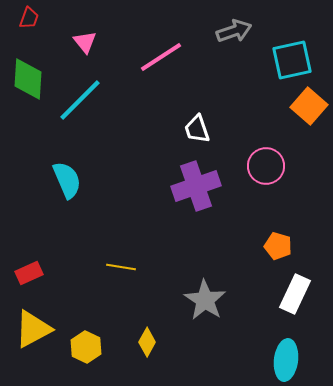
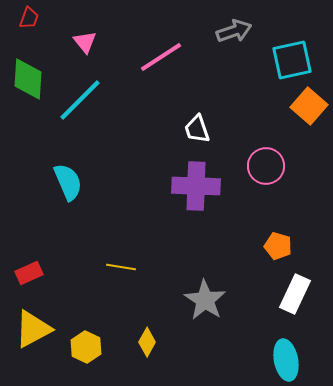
cyan semicircle: moved 1 px right, 2 px down
purple cross: rotated 21 degrees clockwise
cyan ellipse: rotated 18 degrees counterclockwise
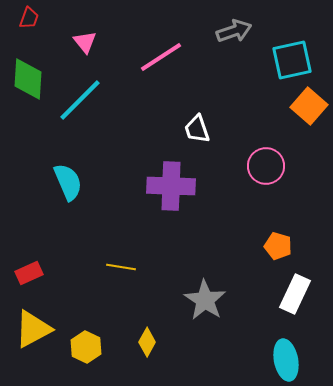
purple cross: moved 25 px left
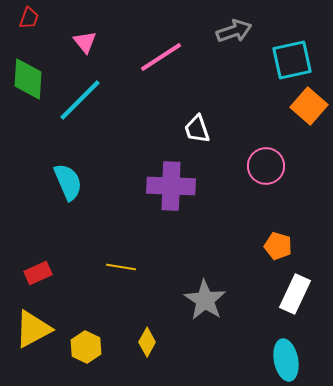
red rectangle: moved 9 px right
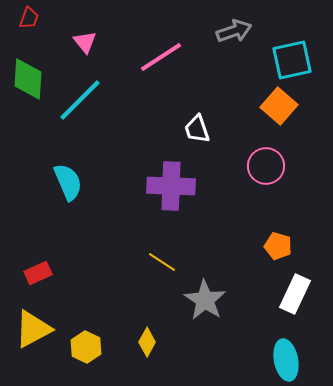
orange square: moved 30 px left
yellow line: moved 41 px right, 5 px up; rotated 24 degrees clockwise
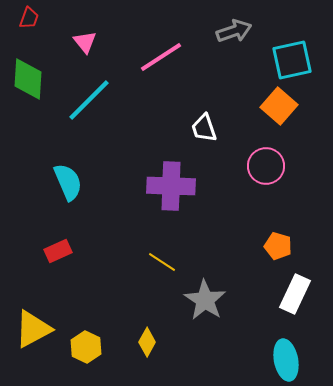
cyan line: moved 9 px right
white trapezoid: moved 7 px right, 1 px up
red rectangle: moved 20 px right, 22 px up
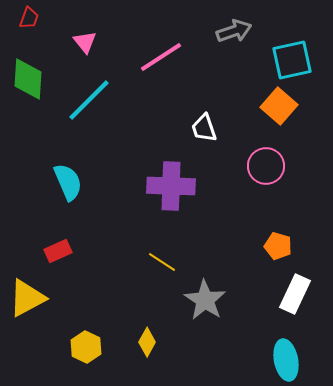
yellow triangle: moved 6 px left, 31 px up
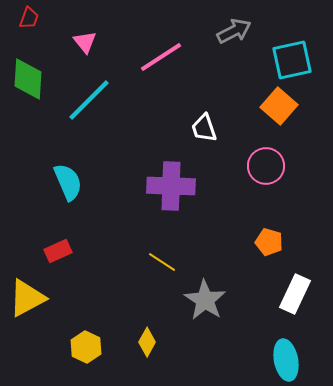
gray arrow: rotated 8 degrees counterclockwise
orange pentagon: moved 9 px left, 4 px up
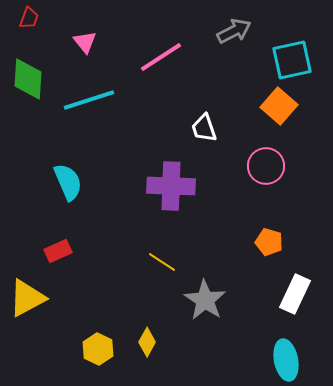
cyan line: rotated 27 degrees clockwise
yellow hexagon: moved 12 px right, 2 px down
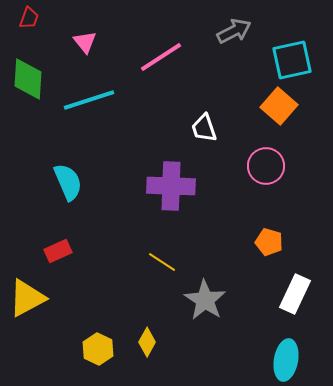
cyan ellipse: rotated 21 degrees clockwise
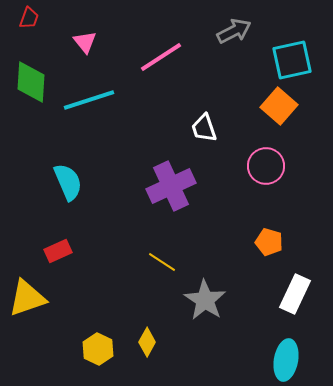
green diamond: moved 3 px right, 3 px down
purple cross: rotated 27 degrees counterclockwise
yellow triangle: rotated 9 degrees clockwise
